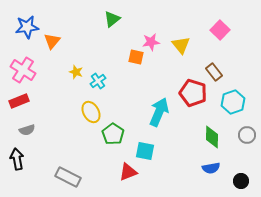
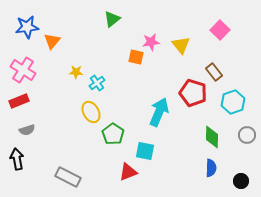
yellow star: rotated 16 degrees counterclockwise
cyan cross: moved 1 px left, 2 px down
blue semicircle: rotated 78 degrees counterclockwise
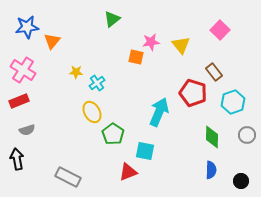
yellow ellipse: moved 1 px right
blue semicircle: moved 2 px down
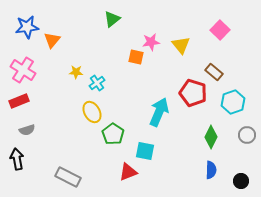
orange triangle: moved 1 px up
brown rectangle: rotated 12 degrees counterclockwise
green diamond: moved 1 px left; rotated 25 degrees clockwise
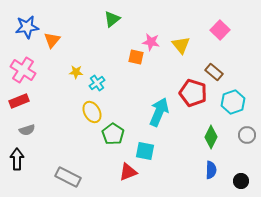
pink star: rotated 18 degrees clockwise
black arrow: rotated 10 degrees clockwise
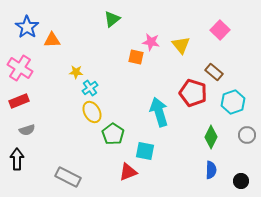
blue star: rotated 30 degrees counterclockwise
orange triangle: rotated 48 degrees clockwise
pink cross: moved 3 px left, 2 px up
cyan cross: moved 7 px left, 5 px down
cyan arrow: rotated 40 degrees counterclockwise
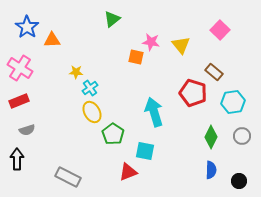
cyan hexagon: rotated 10 degrees clockwise
cyan arrow: moved 5 px left
gray circle: moved 5 px left, 1 px down
black circle: moved 2 px left
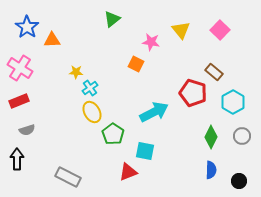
yellow triangle: moved 15 px up
orange square: moved 7 px down; rotated 14 degrees clockwise
cyan hexagon: rotated 20 degrees counterclockwise
cyan arrow: rotated 80 degrees clockwise
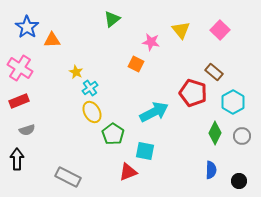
yellow star: rotated 24 degrees clockwise
green diamond: moved 4 px right, 4 px up
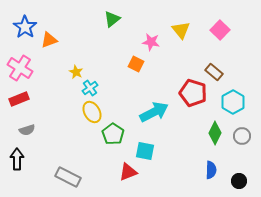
blue star: moved 2 px left
orange triangle: moved 3 px left; rotated 18 degrees counterclockwise
red rectangle: moved 2 px up
